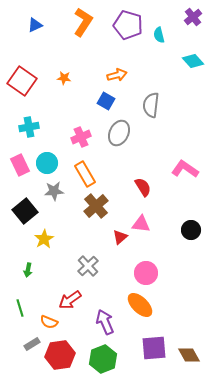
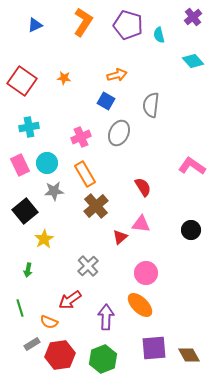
pink L-shape: moved 7 px right, 3 px up
purple arrow: moved 1 px right, 5 px up; rotated 25 degrees clockwise
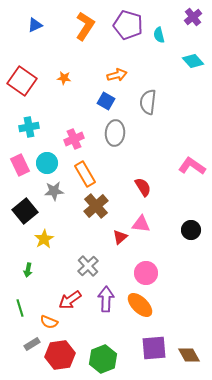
orange L-shape: moved 2 px right, 4 px down
gray semicircle: moved 3 px left, 3 px up
gray ellipse: moved 4 px left; rotated 20 degrees counterclockwise
pink cross: moved 7 px left, 2 px down
purple arrow: moved 18 px up
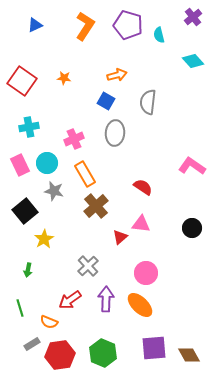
red semicircle: rotated 24 degrees counterclockwise
gray star: rotated 18 degrees clockwise
black circle: moved 1 px right, 2 px up
green hexagon: moved 6 px up; rotated 16 degrees counterclockwise
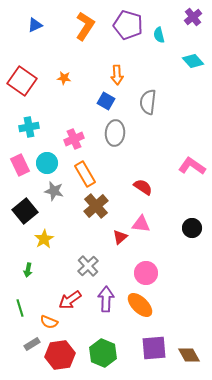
orange arrow: rotated 102 degrees clockwise
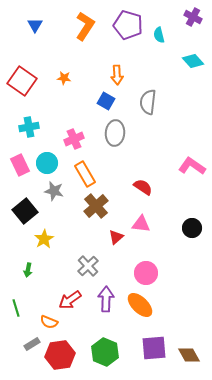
purple cross: rotated 24 degrees counterclockwise
blue triangle: rotated 35 degrees counterclockwise
red triangle: moved 4 px left
green line: moved 4 px left
green hexagon: moved 2 px right, 1 px up
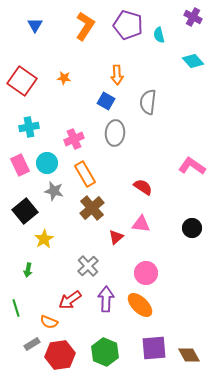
brown cross: moved 4 px left, 2 px down
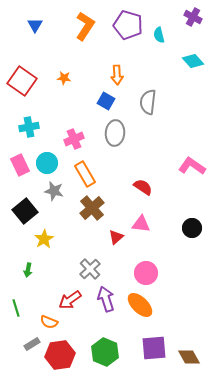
gray cross: moved 2 px right, 3 px down
purple arrow: rotated 20 degrees counterclockwise
brown diamond: moved 2 px down
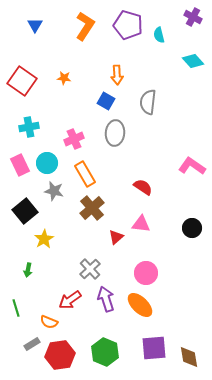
brown diamond: rotated 20 degrees clockwise
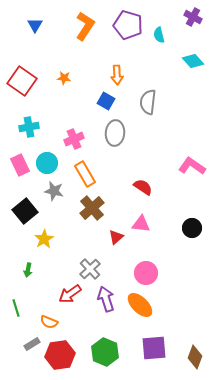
red arrow: moved 6 px up
brown diamond: moved 6 px right; rotated 30 degrees clockwise
